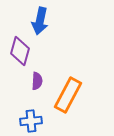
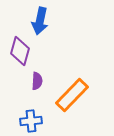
orange rectangle: moved 4 px right; rotated 16 degrees clockwise
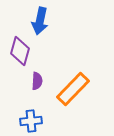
orange rectangle: moved 1 px right, 6 px up
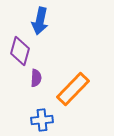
purple semicircle: moved 1 px left, 3 px up
blue cross: moved 11 px right, 1 px up
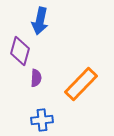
orange rectangle: moved 8 px right, 5 px up
